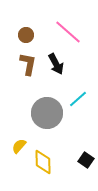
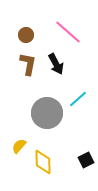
black square: rotated 28 degrees clockwise
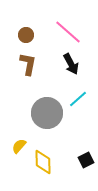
black arrow: moved 15 px right
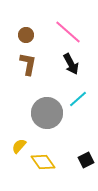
yellow diamond: rotated 35 degrees counterclockwise
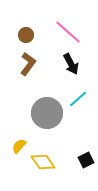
brown L-shape: rotated 25 degrees clockwise
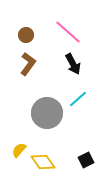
black arrow: moved 2 px right
yellow semicircle: moved 4 px down
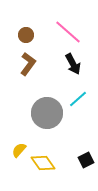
yellow diamond: moved 1 px down
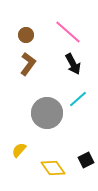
yellow diamond: moved 10 px right, 5 px down
